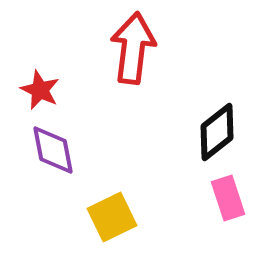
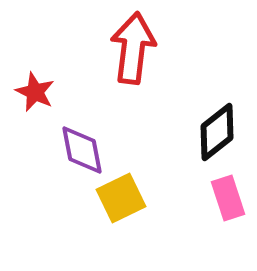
red star: moved 5 px left, 2 px down
purple diamond: moved 29 px right
yellow square: moved 9 px right, 19 px up
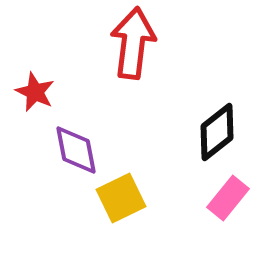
red arrow: moved 5 px up
purple diamond: moved 6 px left
pink rectangle: rotated 57 degrees clockwise
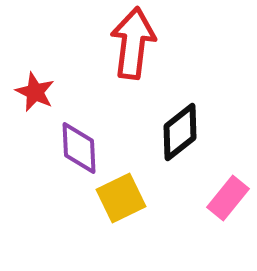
black diamond: moved 37 px left
purple diamond: moved 3 px right, 2 px up; rotated 8 degrees clockwise
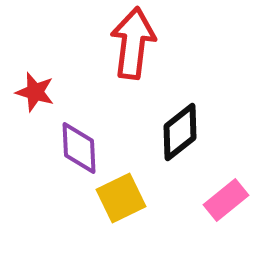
red star: rotated 9 degrees counterclockwise
pink rectangle: moved 2 px left, 2 px down; rotated 12 degrees clockwise
